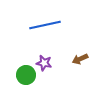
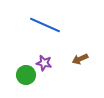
blue line: rotated 36 degrees clockwise
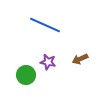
purple star: moved 4 px right, 1 px up
